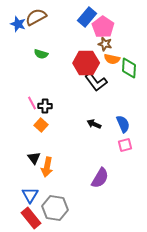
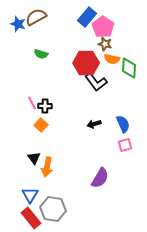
black arrow: rotated 40 degrees counterclockwise
gray hexagon: moved 2 px left, 1 px down
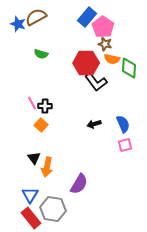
purple semicircle: moved 21 px left, 6 px down
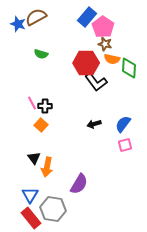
blue semicircle: rotated 120 degrees counterclockwise
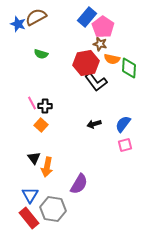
brown star: moved 5 px left
red hexagon: rotated 10 degrees counterclockwise
red rectangle: moved 2 px left
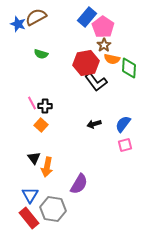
brown star: moved 4 px right, 1 px down; rotated 24 degrees clockwise
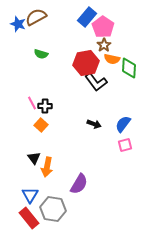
black arrow: rotated 144 degrees counterclockwise
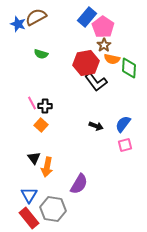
black arrow: moved 2 px right, 2 px down
blue triangle: moved 1 px left
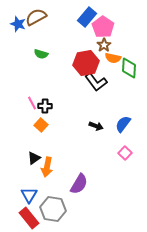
orange semicircle: moved 1 px right, 1 px up
pink square: moved 8 px down; rotated 32 degrees counterclockwise
black triangle: rotated 32 degrees clockwise
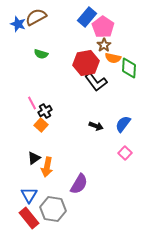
black cross: moved 5 px down; rotated 32 degrees counterclockwise
